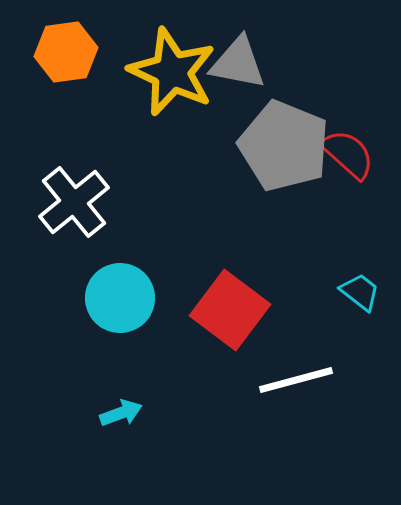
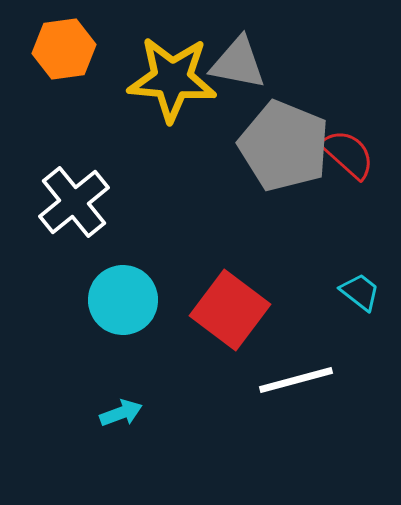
orange hexagon: moved 2 px left, 3 px up
yellow star: moved 7 px down; rotated 20 degrees counterclockwise
cyan circle: moved 3 px right, 2 px down
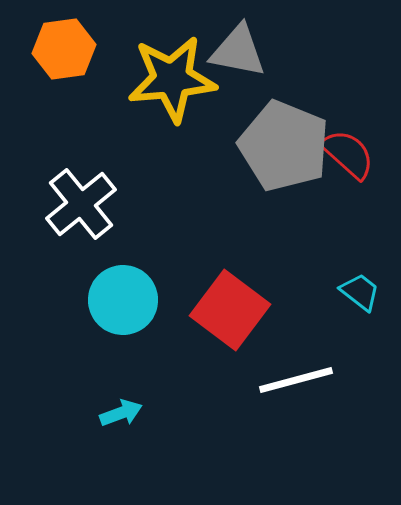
gray triangle: moved 12 px up
yellow star: rotated 10 degrees counterclockwise
white cross: moved 7 px right, 2 px down
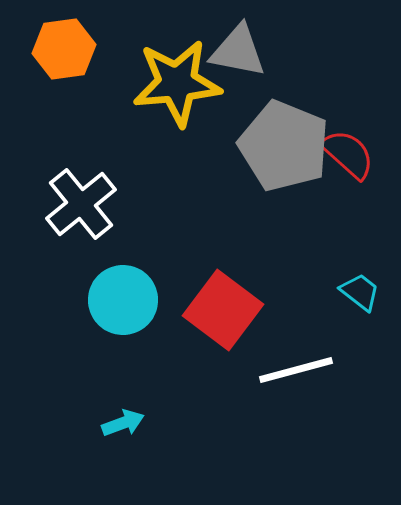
yellow star: moved 5 px right, 4 px down
red square: moved 7 px left
white line: moved 10 px up
cyan arrow: moved 2 px right, 10 px down
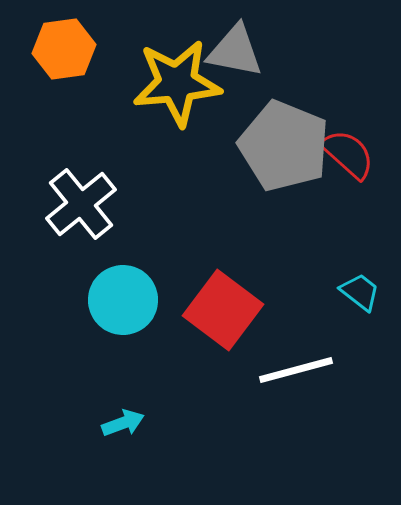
gray triangle: moved 3 px left
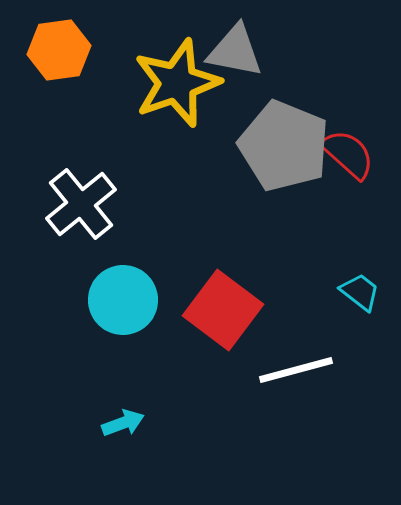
orange hexagon: moved 5 px left, 1 px down
yellow star: rotated 14 degrees counterclockwise
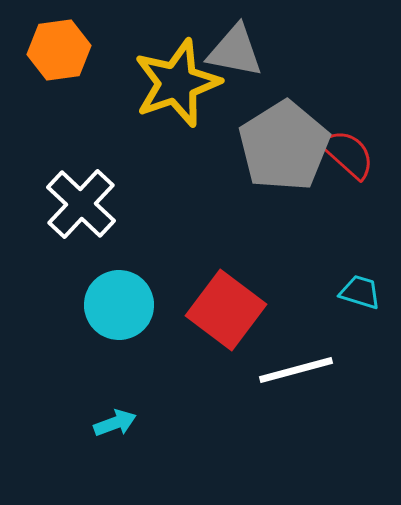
gray pentagon: rotated 18 degrees clockwise
white cross: rotated 8 degrees counterclockwise
cyan trapezoid: rotated 21 degrees counterclockwise
cyan circle: moved 4 px left, 5 px down
red square: moved 3 px right
cyan arrow: moved 8 px left
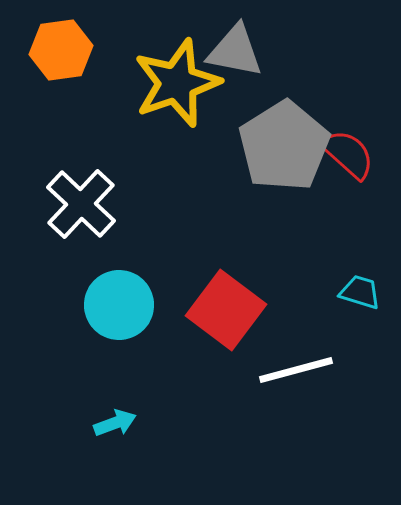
orange hexagon: moved 2 px right
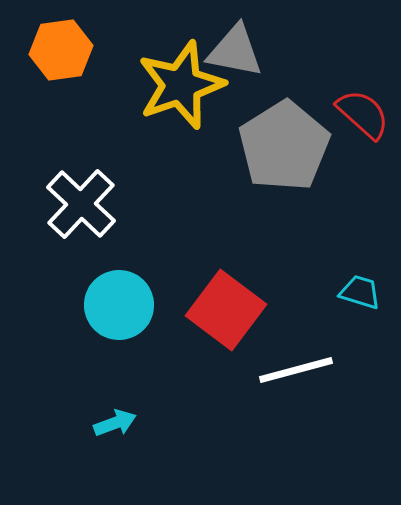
yellow star: moved 4 px right, 2 px down
red semicircle: moved 15 px right, 40 px up
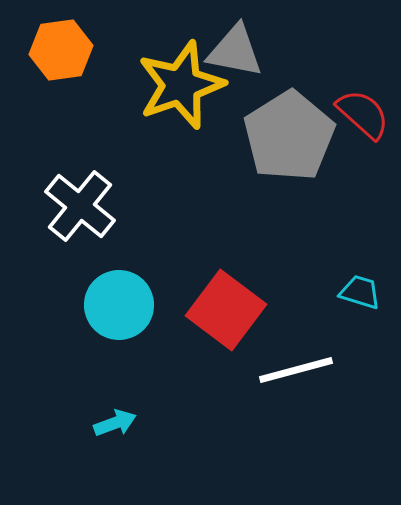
gray pentagon: moved 5 px right, 10 px up
white cross: moved 1 px left, 2 px down; rotated 4 degrees counterclockwise
